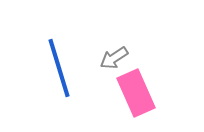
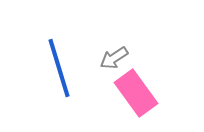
pink rectangle: rotated 12 degrees counterclockwise
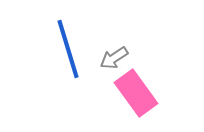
blue line: moved 9 px right, 19 px up
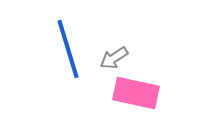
pink rectangle: rotated 42 degrees counterclockwise
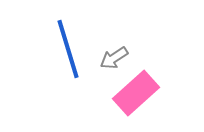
pink rectangle: rotated 54 degrees counterclockwise
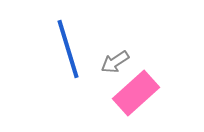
gray arrow: moved 1 px right, 4 px down
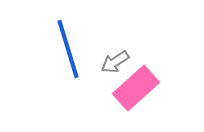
pink rectangle: moved 5 px up
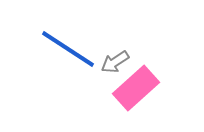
blue line: rotated 40 degrees counterclockwise
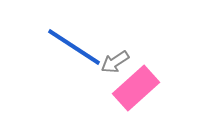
blue line: moved 6 px right, 2 px up
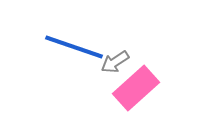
blue line: rotated 14 degrees counterclockwise
